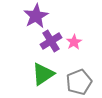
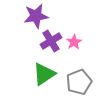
purple star: rotated 20 degrees clockwise
green triangle: moved 1 px right
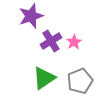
purple star: moved 5 px left; rotated 10 degrees counterclockwise
green triangle: moved 4 px down
gray pentagon: moved 1 px right, 1 px up
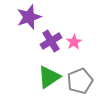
purple star: moved 2 px left, 1 px down
green triangle: moved 5 px right, 1 px up
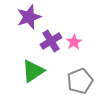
green triangle: moved 16 px left, 6 px up
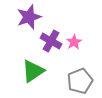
purple cross: rotated 30 degrees counterclockwise
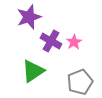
gray pentagon: moved 1 px down
